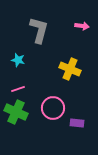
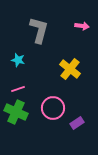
yellow cross: rotated 15 degrees clockwise
purple rectangle: rotated 40 degrees counterclockwise
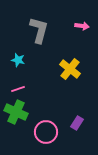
pink circle: moved 7 px left, 24 px down
purple rectangle: rotated 24 degrees counterclockwise
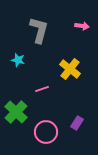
pink line: moved 24 px right
green cross: rotated 20 degrees clockwise
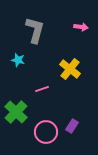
pink arrow: moved 1 px left, 1 px down
gray L-shape: moved 4 px left
purple rectangle: moved 5 px left, 3 px down
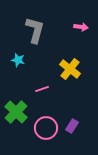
pink circle: moved 4 px up
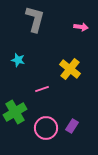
gray L-shape: moved 11 px up
green cross: moved 1 px left; rotated 15 degrees clockwise
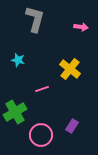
pink circle: moved 5 px left, 7 px down
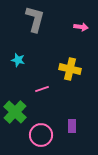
yellow cross: rotated 25 degrees counterclockwise
green cross: rotated 15 degrees counterclockwise
purple rectangle: rotated 32 degrees counterclockwise
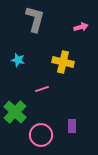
pink arrow: rotated 24 degrees counterclockwise
yellow cross: moved 7 px left, 7 px up
